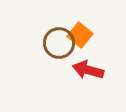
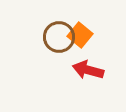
brown circle: moved 6 px up
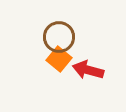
orange square: moved 21 px left, 24 px down
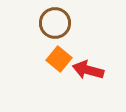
brown circle: moved 4 px left, 14 px up
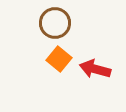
red arrow: moved 7 px right, 1 px up
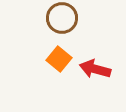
brown circle: moved 7 px right, 5 px up
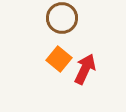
red arrow: moved 10 px left; rotated 100 degrees clockwise
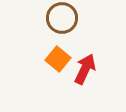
orange square: moved 1 px left
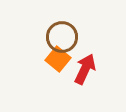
brown circle: moved 19 px down
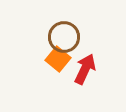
brown circle: moved 2 px right
